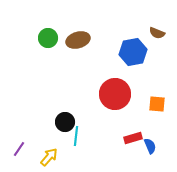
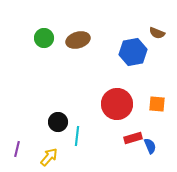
green circle: moved 4 px left
red circle: moved 2 px right, 10 px down
black circle: moved 7 px left
cyan line: moved 1 px right
purple line: moved 2 px left; rotated 21 degrees counterclockwise
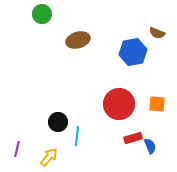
green circle: moved 2 px left, 24 px up
red circle: moved 2 px right
